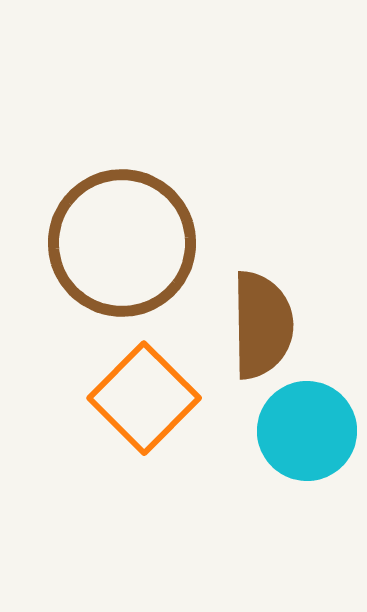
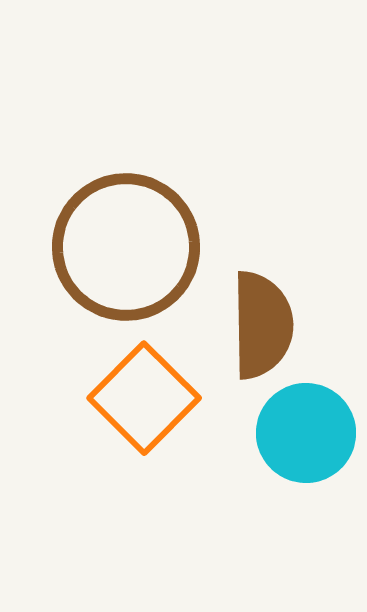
brown circle: moved 4 px right, 4 px down
cyan circle: moved 1 px left, 2 px down
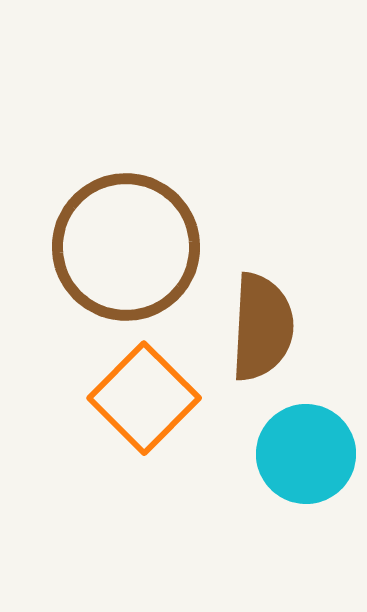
brown semicircle: moved 2 px down; rotated 4 degrees clockwise
cyan circle: moved 21 px down
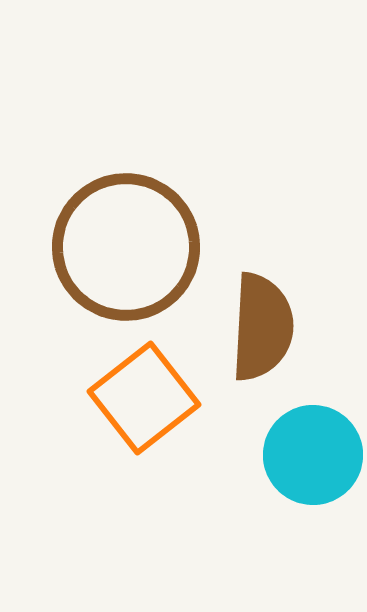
orange square: rotated 7 degrees clockwise
cyan circle: moved 7 px right, 1 px down
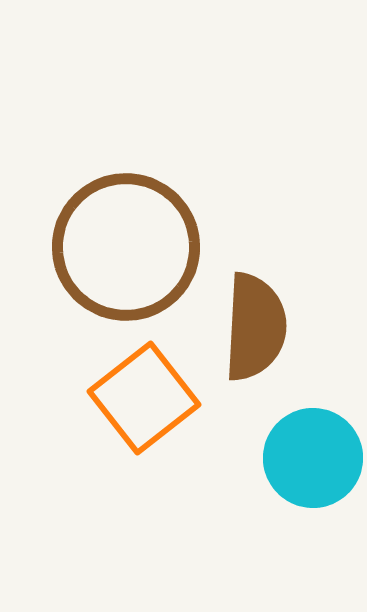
brown semicircle: moved 7 px left
cyan circle: moved 3 px down
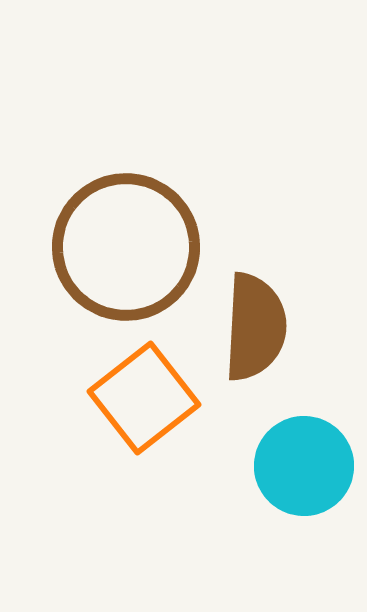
cyan circle: moved 9 px left, 8 px down
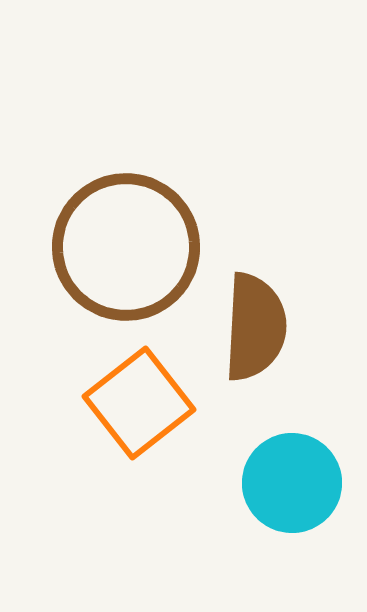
orange square: moved 5 px left, 5 px down
cyan circle: moved 12 px left, 17 px down
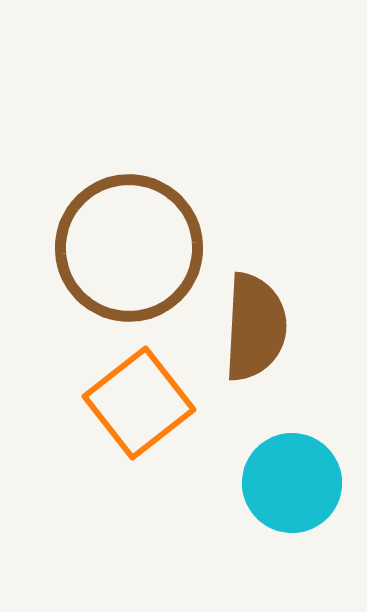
brown circle: moved 3 px right, 1 px down
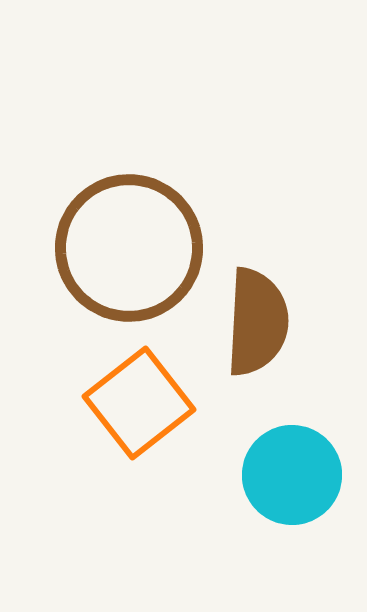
brown semicircle: moved 2 px right, 5 px up
cyan circle: moved 8 px up
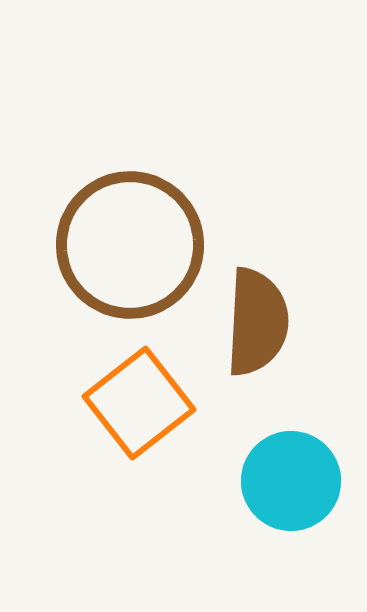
brown circle: moved 1 px right, 3 px up
cyan circle: moved 1 px left, 6 px down
